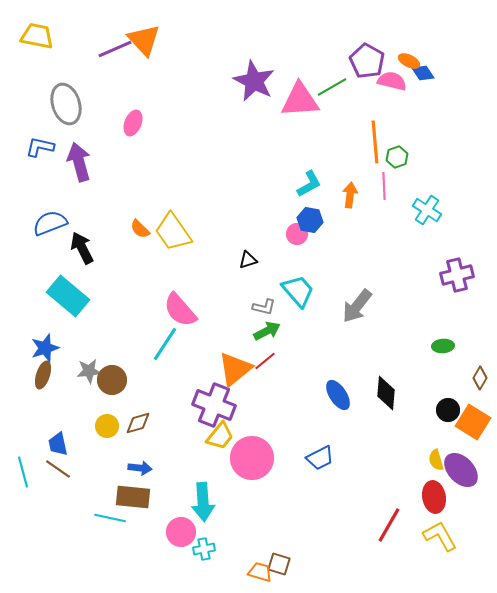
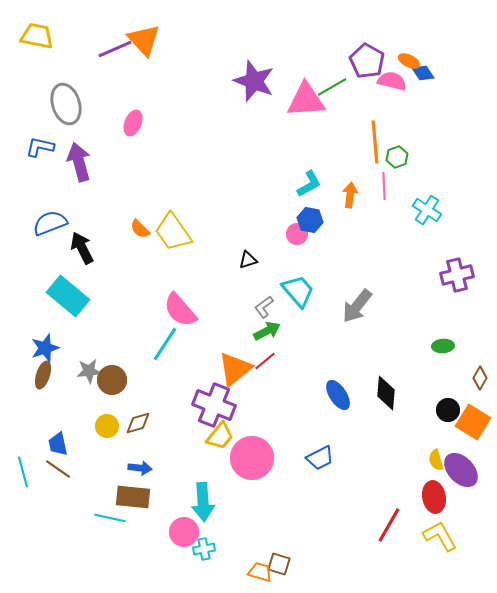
purple star at (254, 81): rotated 6 degrees counterclockwise
pink triangle at (300, 100): moved 6 px right
gray L-shape at (264, 307): rotated 130 degrees clockwise
pink circle at (181, 532): moved 3 px right
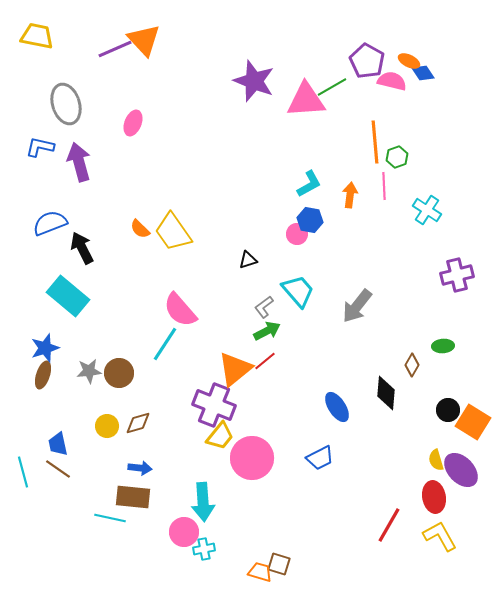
brown diamond at (480, 378): moved 68 px left, 13 px up
brown circle at (112, 380): moved 7 px right, 7 px up
blue ellipse at (338, 395): moved 1 px left, 12 px down
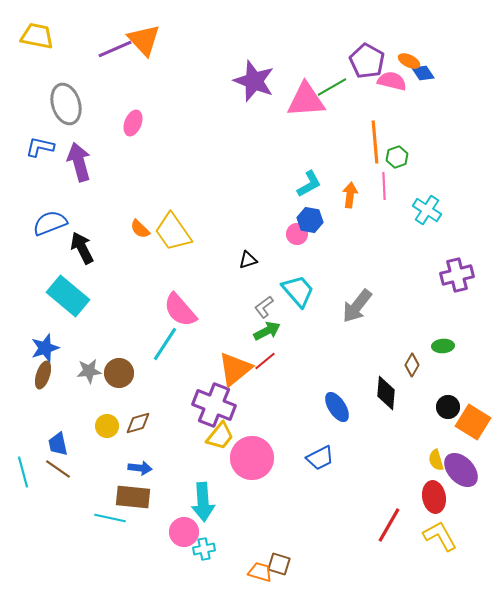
black circle at (448, 410): moved 3 px up
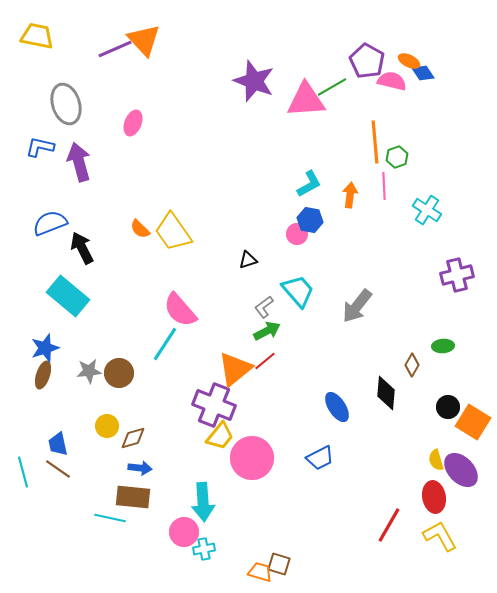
brown diamond at (138, 423): moved 5 px left, 15 px down
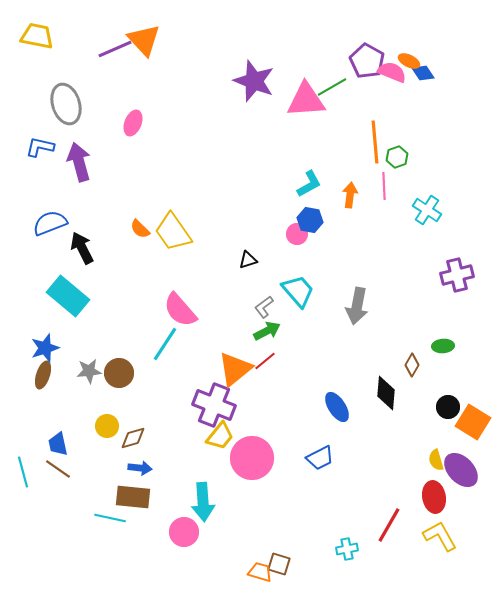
pink semicircle at (392, 81): moved 9 px up; rotated 8 degrees clockwise
gray arrow at (357, 306): rotated 27 degrees counterclockwise
cyan cross at (204, 549): moved 143 px right
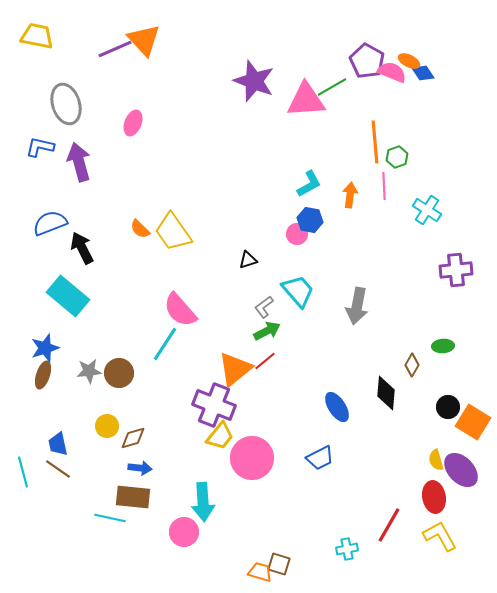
purple cross at (457, 275): moved 1 px left, 5 px up; rotated 8 degrees clockwise
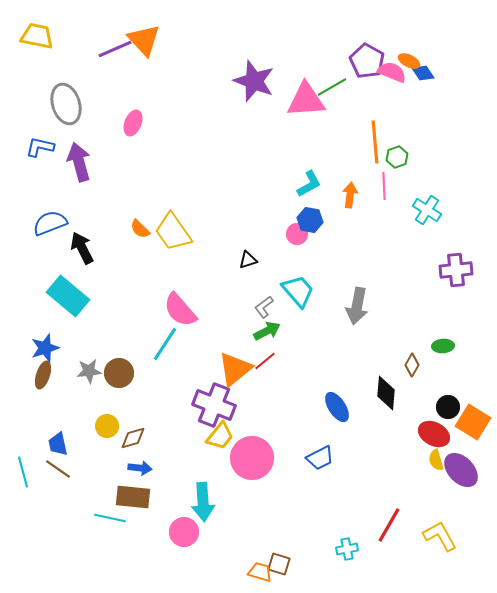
red ellipse at (434, 497): moved 63 px up; rotated 52 degrees counterclockwise
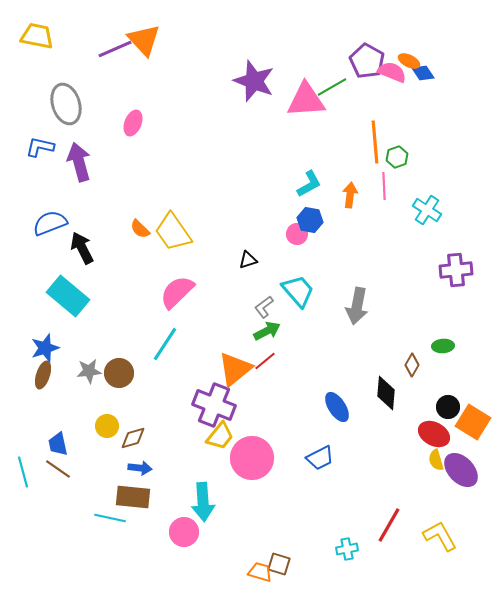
pink semicircle at (180, 310): moved 3 px left, 18 px up; rotated 87 degrees clockwise
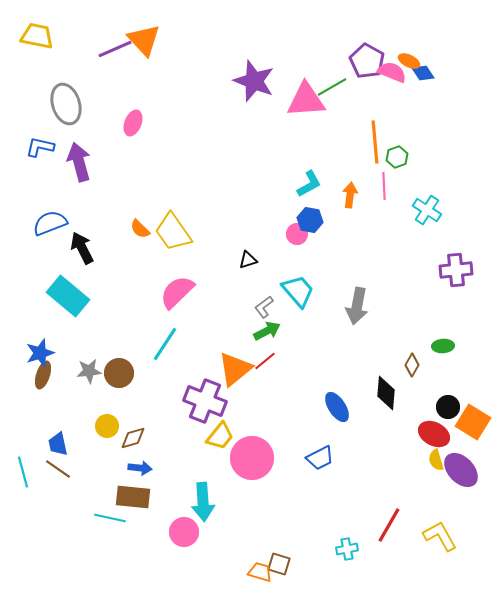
blue star at (45, 348): moved 5 px left, 5 px down
purple cross at (214, 405): moved 9 px left, 4 px up
